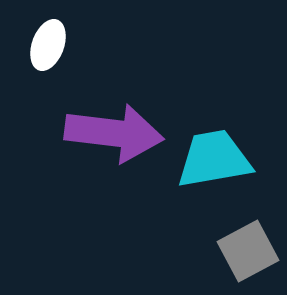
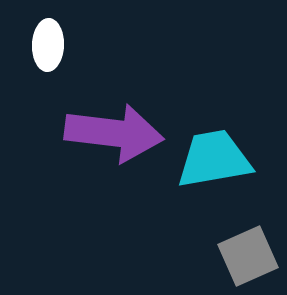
white ellipse: rotated 18 degrees counterclockwise
gray square: moved 5 px down; rotated 4 degrees clockwise
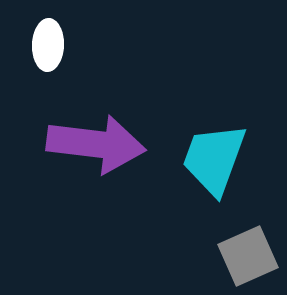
purple arrow: moved 18 px left, 11 px down
cyan trapezoid: rotated 60 degrees counterclockwise
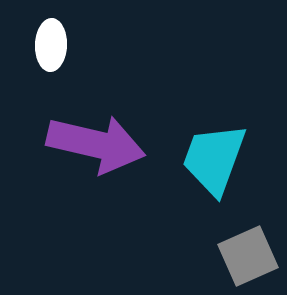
white ellipse: moved 3 px right
purple arrow: rotated 6 degrees clockwise
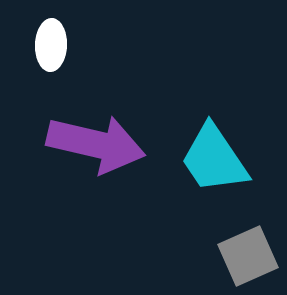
cyan trapezoid: rotated 54 degrees counterclockwise
